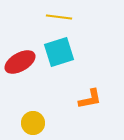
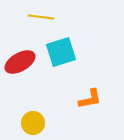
yellow line: moved 18 px left
cyan square: moved 2 px right
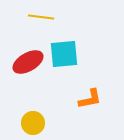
cyan square: moved 3 px right, 2 px down; rotated 12 degrees clockwise
red ellipse: moved 8 px right
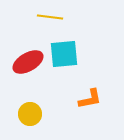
yellow line: moved 9 px right
yellow circle: moved 3 px left, 9 px up
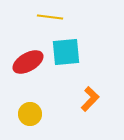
cyan square: moved 2 px right, 2 px up
orange L-shape: rotated 35 degrees counterclockwise
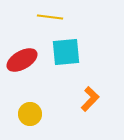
red ellipse: moved 6 px left, 2 px up
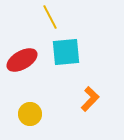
yellow line: rotated 55 degrees clockwise
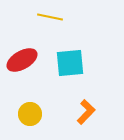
yellow line: rotated 50 degrees counterclockwise
cyan square: moved 4 px right, 11 px down
orange L-shape: moved 4 px left, 13 px down
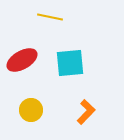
yellow circle: moved 1 px right, 4 px up
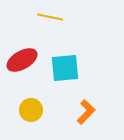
cyan square: moved 5 px left, 5 px down
